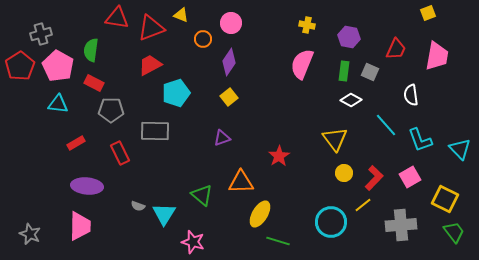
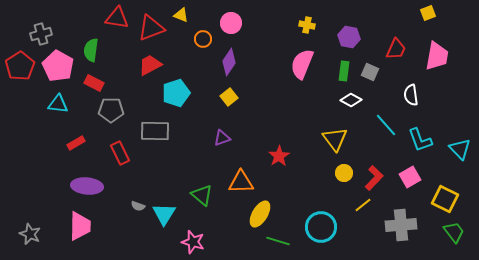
cyan circle at (331, 222): moved 10 px left, 5 px down
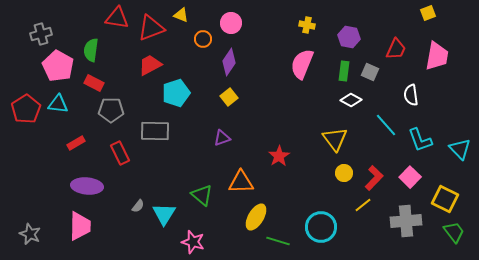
red pentagon at (20, 66): moved 6 px right, 43 px down
pink square at (410, 177): rotated 15 degrees counterclockwise
gray semicircle at (138, 206): rotated 72 degrees counterclockwise
yellow ellipse at (260, 214): moved 4 px left, 3 px down
gray cross at (401, 225): moved 5 px right, 4 px up
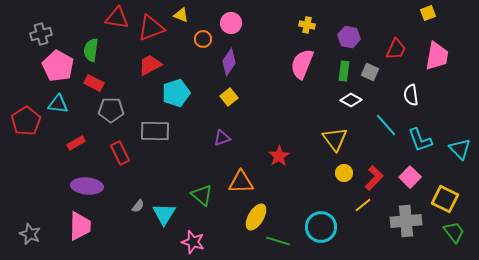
red pentagon at (26, 109): moved 12 px down
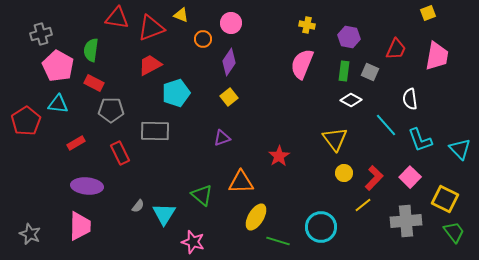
white semicircle at (411, 95): moved 1 px left, 4 px down
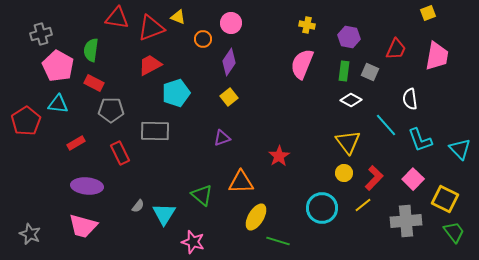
yellow triangle at (181, 15): moved 3 px left, 2 px down
yellow triangle at (335, 139): moved 13 px right, 3 px down
pink square at (410, 177): moved 3 px right, 2 px down
pink trapezoid at (80, 226): moved 3 px right; rotated 104 degrees clockwise
cyan circle at (321, 227): moved 1 px right, 19 px up
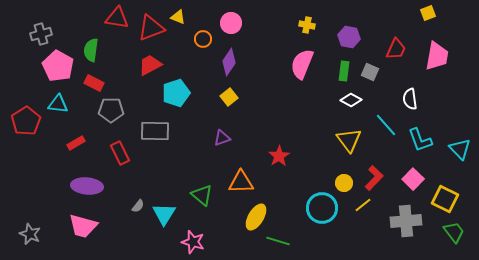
yellow triangle at (348, 142): moved 1 px right, 2 px up
yellow circle at (344, 173): moved 10 px down
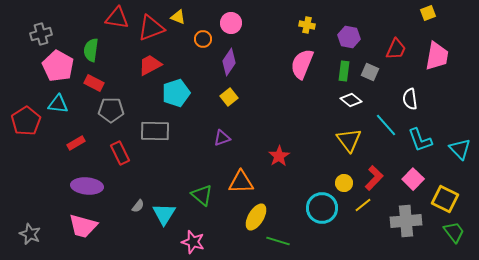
white diamond at (351, 100): rotated 10 degrees clockwise
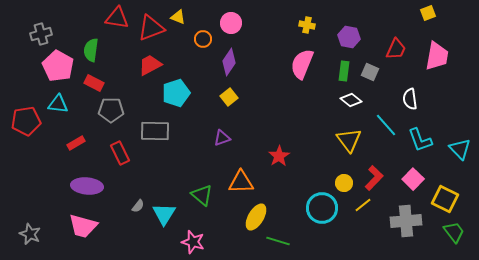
red pentagon at (26, 121): rotated 24 degrees clockwise
